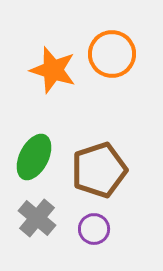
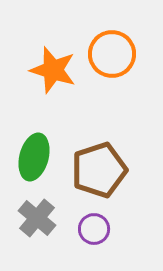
green ellipse: rotated 12 degrees counterclockwise
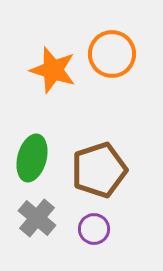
green ellipse: moved 2 px left, 1 px down
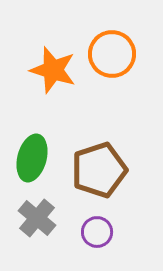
purple circle: moved 3 px right, 3 px down
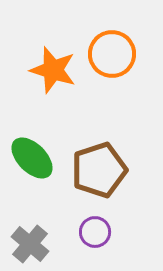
green ellipse: rotated 60 degrees counterclockwise
gray cross: moved 7 px left, 26 px down
purple circle: moved 2 px left
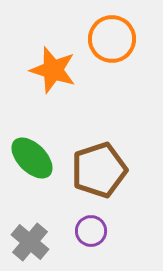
orange circle: moved 15 px up
purple circle: moved 4 px left, 1 px up
gray cross: moved 2 px up
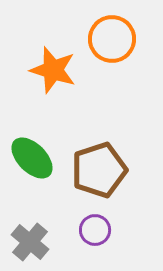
purple circle: moved 4 px right, 1 px up
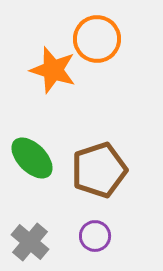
orange circle: moved 15 px left
purple circle: moved 6 px down
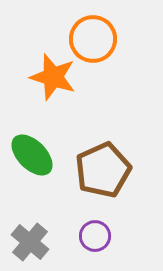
orange circle: moved 4 px left
orange star: moved 7 px down
green ellipse: moved 3 px up
brown pentagon: moved 4 px right; rotated 6 degrees counterclockwise
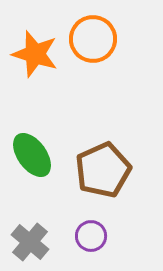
orange star: moved 18 px left, 23 px up
green ellipse: rotated 9 degrees clockwise
purple circle: moved 4 px left
